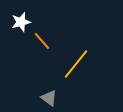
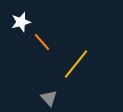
orange line: moved 1 px down
gray triangle: rotated 12 degrees clockwise
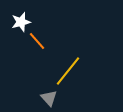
orange line: moved 5 px left, 1 px up
yellow line: moved 8 px left, 7 px down
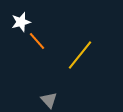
yellow line: moved 12 px right, 16 px up
gray triangle: moved 2 px down
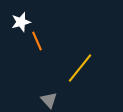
orange line: rotated 18 degrees clockwise
yellow line: moved 13 px down
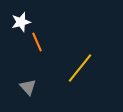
orange line: moved 1 px down
gray triangle: moved 21 px left, 13 px up
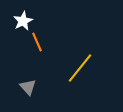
white star: moved 2 px right, 1 px up; rotated 12 degrees counterclockwise
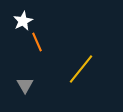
yellow line: moved 1 px right, 1 px down
gray triangle: moved 3 px left, 2 px up; rotated 12 degrees clockwise
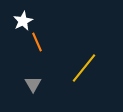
yellow line: moved 3 px right, 1 px up
gray triangle: moved 8 px right, 1 px up
